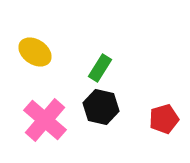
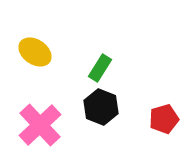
black hexagon: rotated 8 degrees clockwise
pink cross: moved 5 px left, 5 px down; rotated 6 degrees clockwise
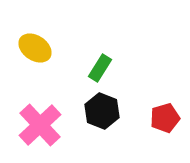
yellow ellipse: moved 4 px up
black hexagon: moved 1 px right, 4 px down
red pentagon: moved 1 px right, 1 px up
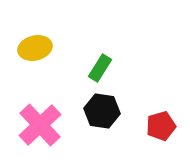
yellow ellipse: rotated 48 degrees counterclockwise
black hexagon: rotated 12 degrees counterclockwise
red pentagon: moved 4 px left, 8 px down
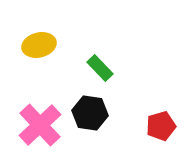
yellow ellipse: moved 4 px right, 3 px up
green rectangle: rotated 76 degrees counterclockwise
black hexagon: moved 12 px left, 2 px down
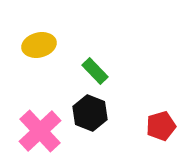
green rectangle: moved 5 px left, 3 px down
black hexagon: rotated 12 degrees clockwise
pink cross: moved 6 px down
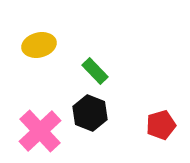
red pentagon: moved 1 px up
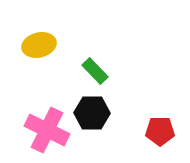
black hexagon: moved 2 px right; rotated 20 degrees counterclockwise
red pentagon: moved 1 px left, 6 px down; rotated 16 degrees clockwise
pink cross: moved 7 px right, 1 px up; rotated 21 degrees counterclockwise
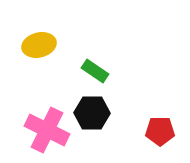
green rectangle: rotated 12 degrees counterclockwise
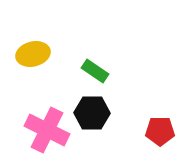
yellow ellipse: moved 6 px left, 9 px down
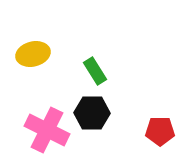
green rectangle: rotated 24 degrees clockwise
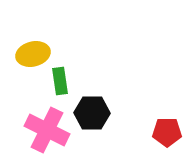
green rectangle: moved 35 px left, 10 px down; rotated 24 degrees clockwise
red pentagon: moved 7 px right, 1 px down
